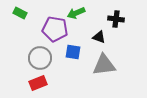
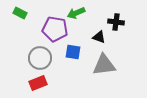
black cross: moved 3 px down
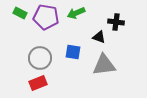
purple pentagon: moved 9 px left, 12 px up
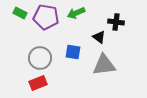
black triangle: rotated 16 degrees clockwise
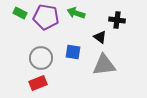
green arrow: rotated 42 degrees clockwise
black cross: moved 1 px right, 2 px up
black triangle: moved 1 px right
gray circle: moved 1 px right
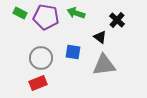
black cross: rotated 35 degrees clockwise
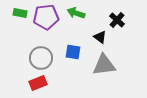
green rectangle: rotated 16 degrees counterclockwise
purple pentagon: rotated 15 degrees counterclockwise
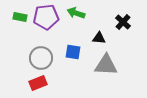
green rectangle: moved 4 px down
black cross: moved 6 px right, 2 px down
black triangle: moved 1 px left, 1 px down; rotated 32 degrees counterclockwise
gray triangle: moved 2 px right; rotated 10 degrees clockwise
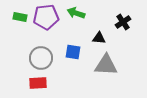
black cross: rotated 14 degrees clockwise
red rectangle: rotated 18 degrees clockwise
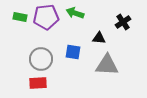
green arrow: moved 1 px left
gray circle: moved 1 px down
gray triangle: moved 1 px right
